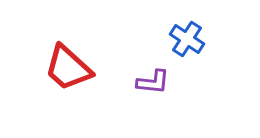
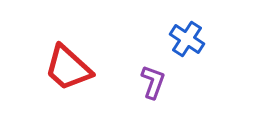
purple L-shape: rotated 76 degrees counterclockwise
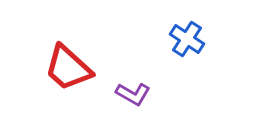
purple L-shape: moved 20 px left, 12 px down; rotated 100 degrees clockwise
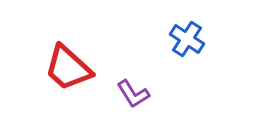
purple L-shape: rotated 28 degrees clockwise
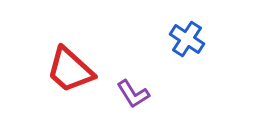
red trapezoid: moved 2 px right, 2 px down
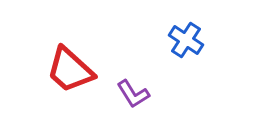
blue cross: moved 1 px left, 1 px down
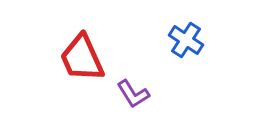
red trapezoid: moved 12 px right, 12 px up; rotated 24 degrees clockwise
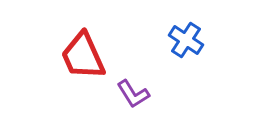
red trapezoid: moved 1 px right, 2 px up
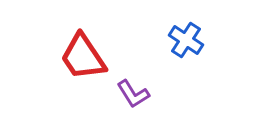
red trapezoid: moved 1 px down; rotated 10 degrees counterclockwise
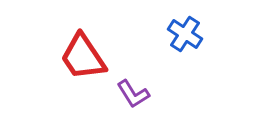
blue cross: moved 1 px left, 6 px up
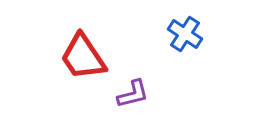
purple L-shape: rotated 72 degrees counterclockwise
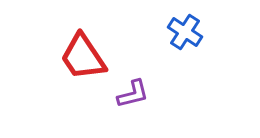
blue cross: moved 2 px up
